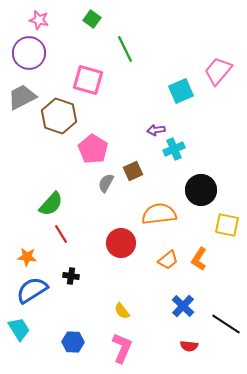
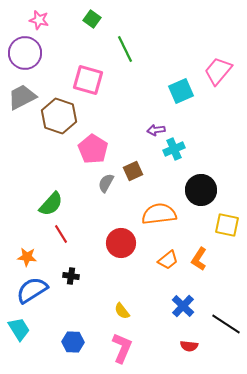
purple circle: moved 4 px left
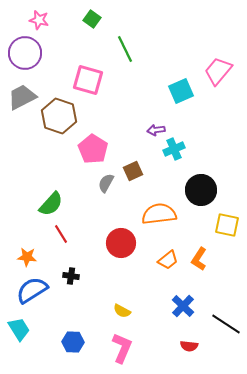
yellow semicircle: rotated 24 degrees counterclockwise
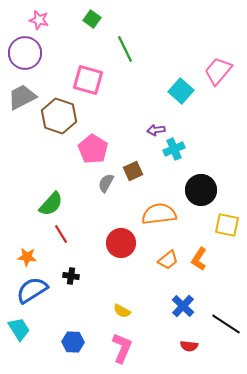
cyan square: rotated 25 degrees counterclockwise
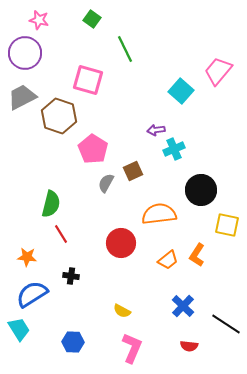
green semicircle: rotated 28 degrees counterclockwise
orange L-shape: moved 2 px left, 4 px up
blue semicircle: moved 4 px down
pink L-shape: moved 10 px right
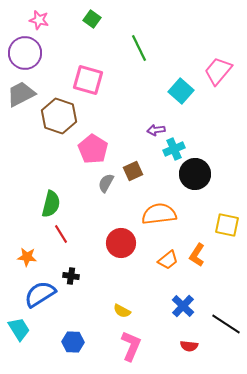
green line: moved 14 px right, 1 px up
gray trapezoid: moved 1 px left, 3 px up
black circle: moved 6 px left, 16 px up
blue semicircle: moved 8 px right
pink L-shape: moved 1 px left, 2 px up
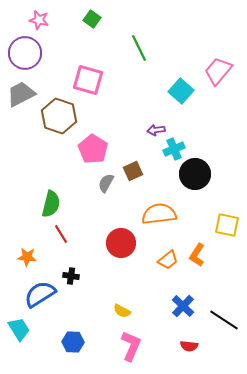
black line: moved 2 px left, 4 px up
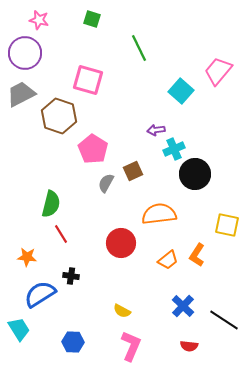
green square: rotated 18 degrees counterclockwise
